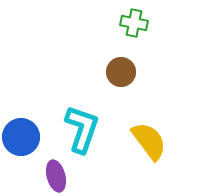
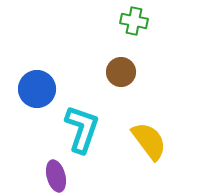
green cross: moved 2 px up
blue circle: moved 16 px right, 48 px up
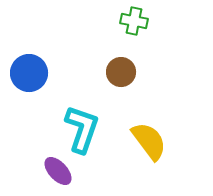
blue circle: moved 8 px left, 16 px up
purple ellipse: moved 2 px right, 5 px up; rotated 28 degrees counterclockwise
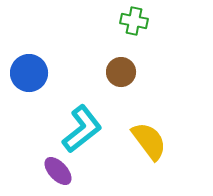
cyan L-shape: rotated 33 degrees clockwise
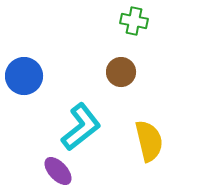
blue circle: moved 5 px left, 3 px down
cyan L-shape: moved 1 px left, 2 px up
yellow semicircle: rotated 24 degrees clockwise
